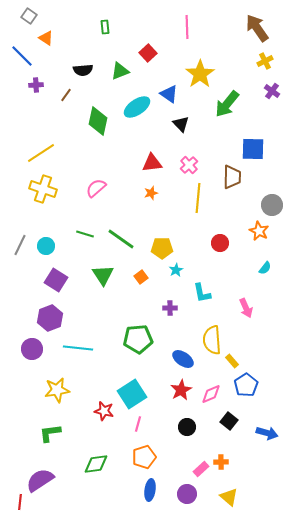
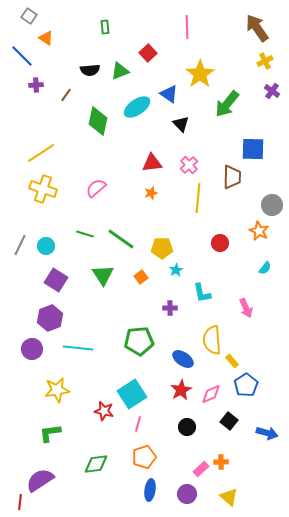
black semicircle at (83, 70): moved 7 px right
green pentagon at (138, 339): moved 1 px right, 2 px down
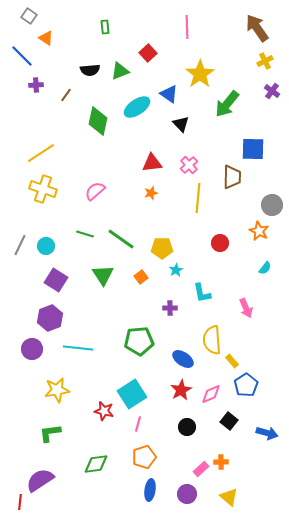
pink semicircle at (96, 188): moved 1 px left, 3 px down
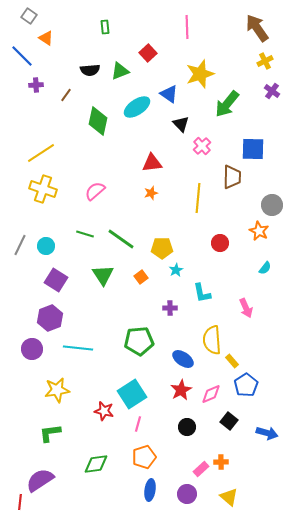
yellow star at (200, 74): rotated 16 degrees clockwise
pink cross at (189, 165): moved 13 px right, 19 px up
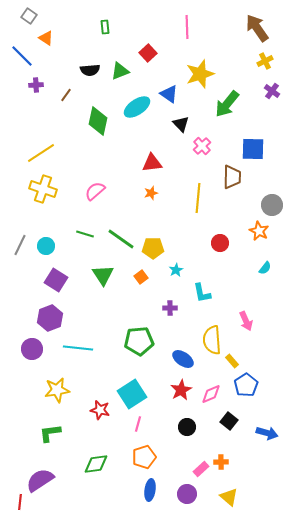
yellow pentagon at (162, 248): moved 9 px left
pink arrow at (246, 308): moved 13 px down
red star at (104, 411): moved 4 px left, 1 px up
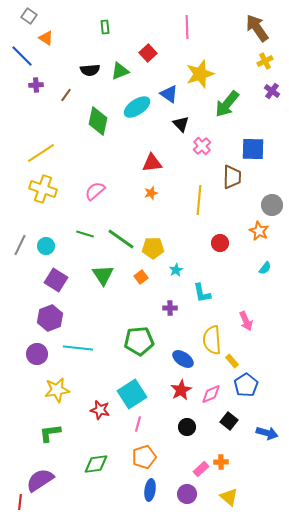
yellow line at (198, 198): moved 1 px right, 2 px down
purple circle at (32, 349): moved 5 px right, 5 px down
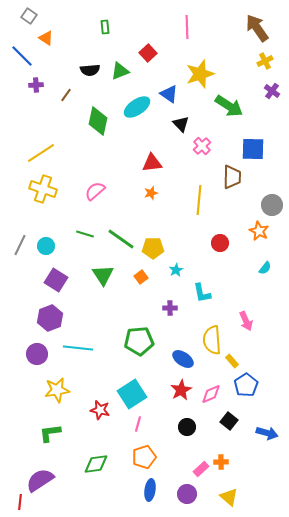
green arrow at (227, 104): moved 2 px right, 2 px down; rotated 96 degrees counterclockwise
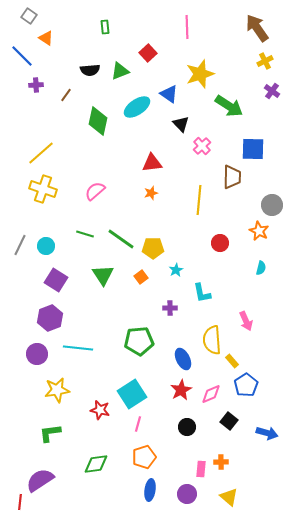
yellow line at (41, 153): rotated 8 degrees counterclockwise
cyan semicircle at (265, 268): moved 4 px left; rotated 24 degrees counterclockwise
blue ellipse at (183, 359): rotated 30 degrees clockwise
pink rectangle at (201, 469): rotated 42 degrees counterclockwise
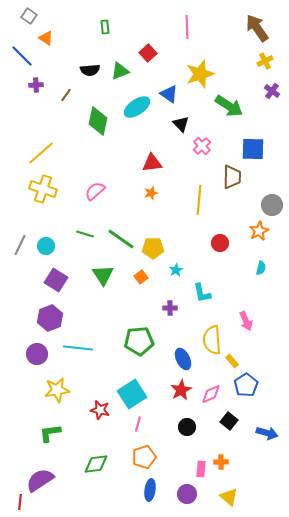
orange star at (259, 231): rotated 18 degrees clockwise
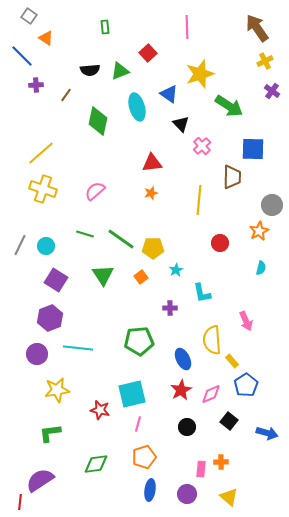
cyan ellipse at (137, 107): rotated 72 degrees counterclockwise
cyan square at (132, 394): rotated 20 degrees clockwise
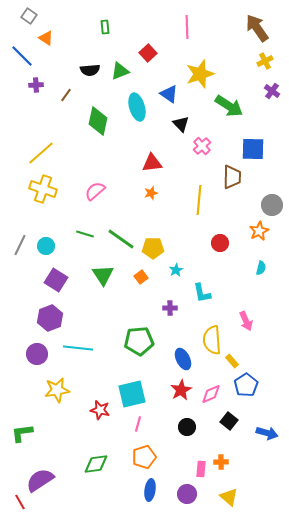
green L-shape at (50, 433): moved 28 px left
red line at (20, 502): rotated 35 degrees counterclockwise
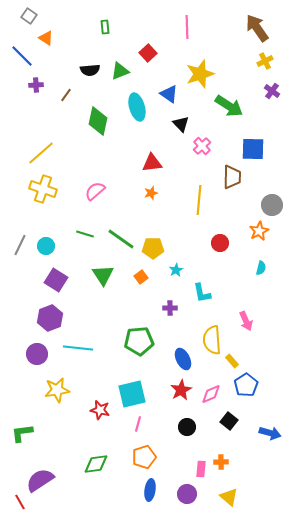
blue arrow at (267, 433): moved 3 px right
